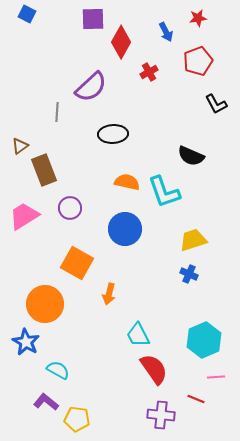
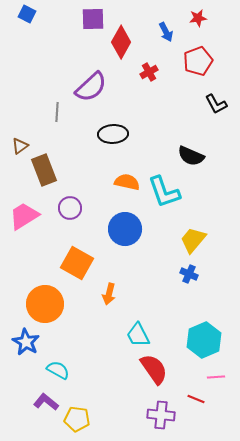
yellow trapezoid: rotated 32 degrees counterclockwise
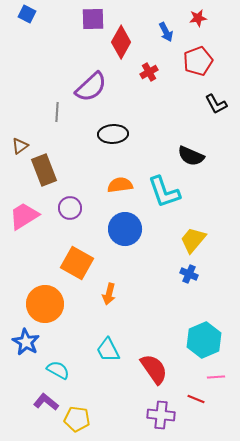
orange semicircle: moved 7 px left, 3 px down; rotated 20 degrees counterclockwise
cyan trapezoid: moved 30 px left, 15 px down
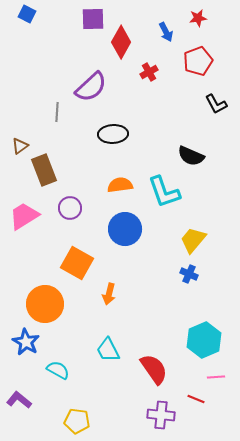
purple L-shape: moved 27 px left, 2 px up
yellow pentagon: moved 2 px down
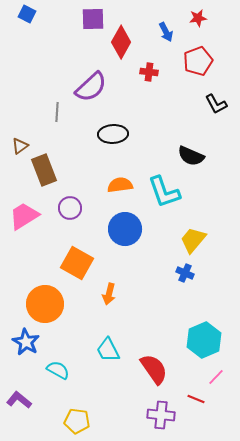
red cross: rotated 36 degrees clockwise
blue cross: moved 4 px left, 1 px up
pink line: rotated 42 degrees counterclockwise
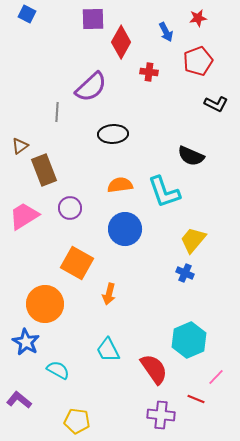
black L-shape: rotated 35 degrees counterclockwise
cyan hexagon: moved 15 px left
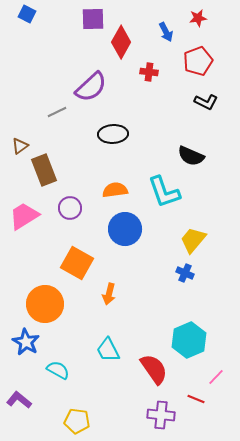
black L-shape: moved 10 px left, 2 px up
gray line: rotated 60 degrees clockwise
orange semicircle: moved 5 px left, 5 px down
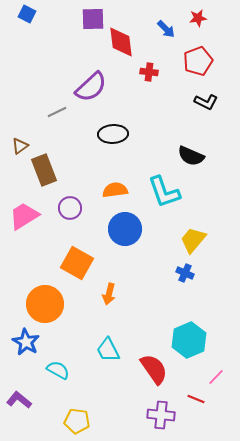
blue arrow: moved 3 px up; rotated 18 degrees counterclockwise
red diamond: rotated 36 degrees counterclockwise
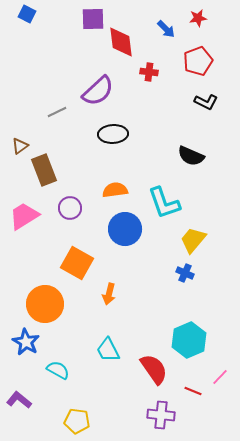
purple semicircle: moved 7 px right, 4 px down
cyan L-shape: moved 11 px down
pink line: moved 4 px right
red line: moved 3 px left, 8 px up
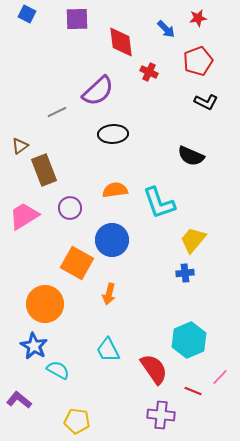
purple square: moved 16 px left
red cross: rotated 18 degrees clockwise
cyan L-shape: moved 5 px left
blue circle: moved 13 px left, 11 px down
blue cross: rotated 30 degrees counterclockwise
blue star: moved 8 px right, 4 px down
